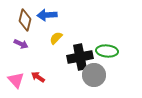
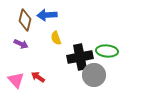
yellow semicircle: rotated 64 degrees counterclockwise
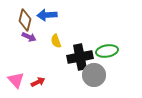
yellow semicircle: moved 3 px down
purple arrow: moved 8 px right, 7 px up
green ellipse: rotated 15 degrees counterclockwise
red arrow: moved 5 px down; rotated 120 degrees clockwise
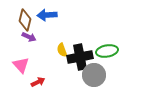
yellow semicircle: moved 6 px right, 9 px down
pink triangle: moved 5 px right, 15 px up
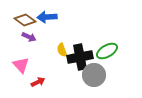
blue arrow: moved 2 px down
brown diamond: rotated 70 degrees counterclockwise
green ellipse: rotated 20 degrees counterclockwise
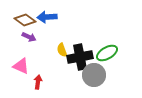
green ellipse: moved 2 px down
pink triangle: moved 1 px down; rotated 24 degrees counterclockwise
red arrow: rotated 56 degrees counterclockwise
